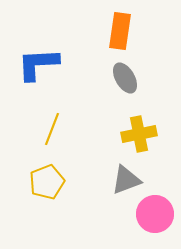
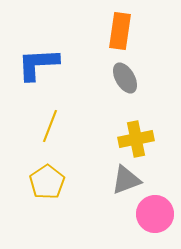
yellow line: moved 2 px left, 3 px up
yellow cross: moved 3 px left, 5 px down
yellow pentagon: rotated 12 degrees counterclockwise
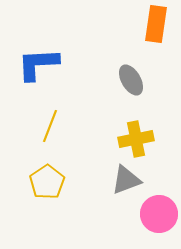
orange rectangle: moved 36 px right, 7 px up
gray ellipse: moved 6 px right, 2 px down
pink circle: moved 4 px right
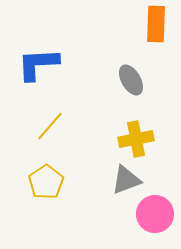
orange rectangle: rotated 6 degrees counterclockwise
yellow line: rotated 20 degrees clockwise
yellow pentagon: moved 1 px left
pink circle: moved 4 px left
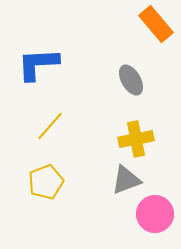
orange rectangle: rotated 42 degrees counterclockwise
yellow pentagon: rotated 12 degrees clockwise
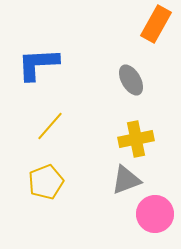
orange rectangle: rotated 69 degrees clockwise
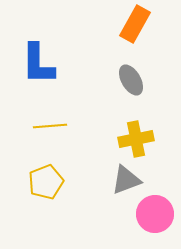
orange rectangle: moved 21 px left
blue L-shape: rotated 87 degrees counterclockwise
yellow line: rotated 44 degrees clockwise
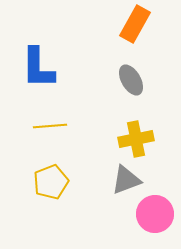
blue L-shape: moved 4 px down
yellow pentagon: moved 5 px right
